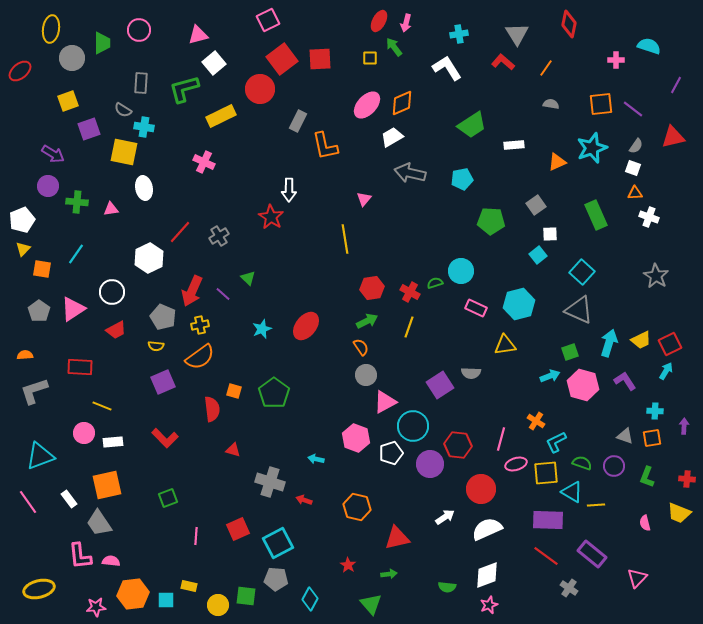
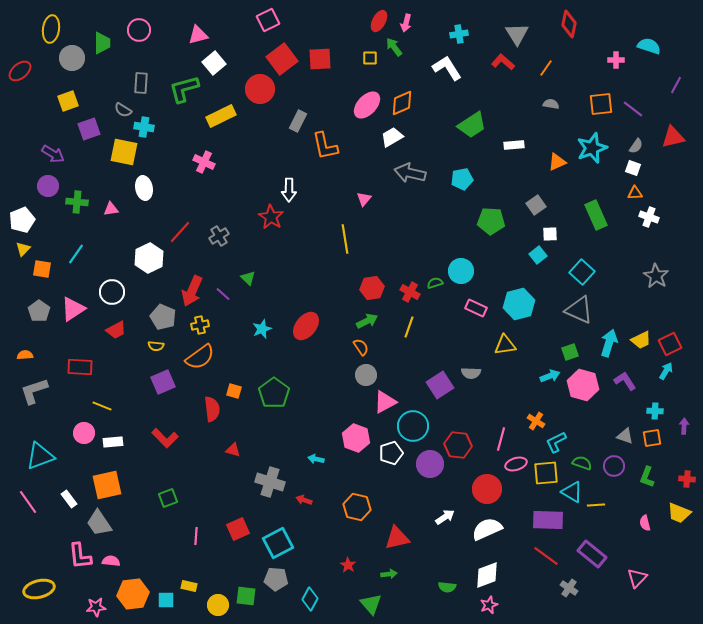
red circle at (481, 489): moved 6 px right
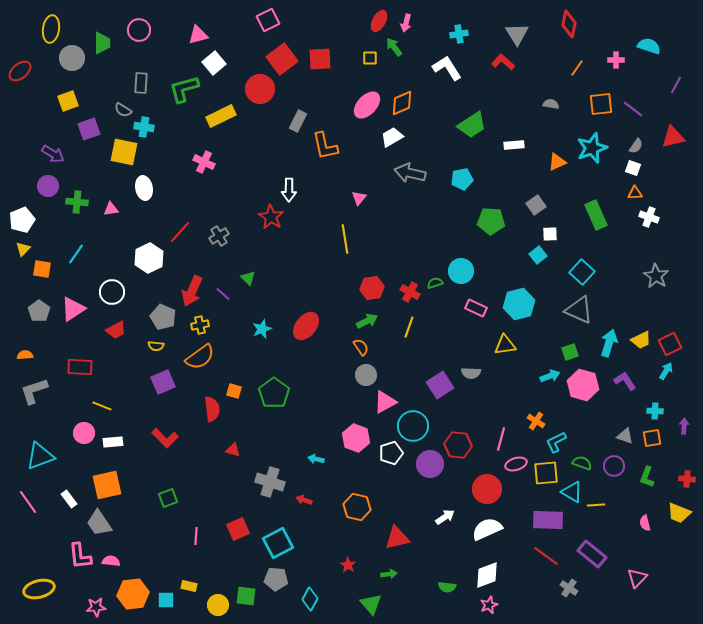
orange line at (546, 68): moved 31 px right
pink triangle at (364, 199): moved 5 px left, 1 px up
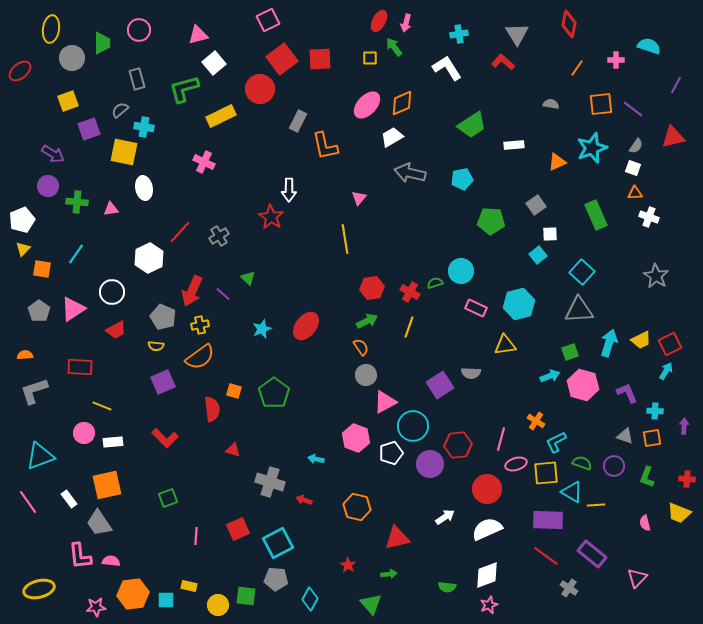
gray rectangle at (141, 83): moved 4 px left, 4 px up; rotated 20 degrees counterclockwise
gray semicircle at (123, 110): moved 3 px left; rotated 108 degrees clockwise
gray triangle at (579, 310): rotated 28 degrees counterclockwise
purple L-shape at (625, 381): moved 2 px right, 12 px down; rotated 10 degrees clockwise
red hexagon at (458, 445): rotated 12 degrees counterclockwise
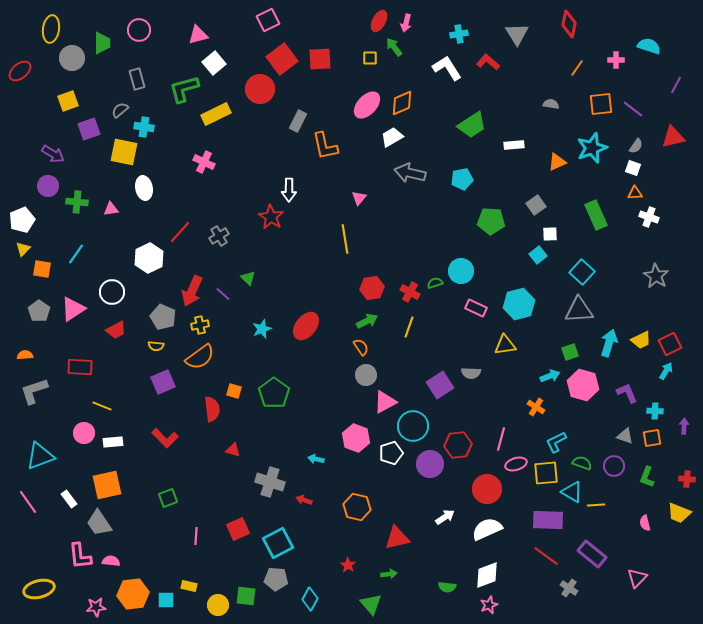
red L-shape at (503, 62): moved 15 px left
yellow rectangle at (221, 116): moved 5 px left, 2 px up
orange cross at (536, 421): moved 14 px up
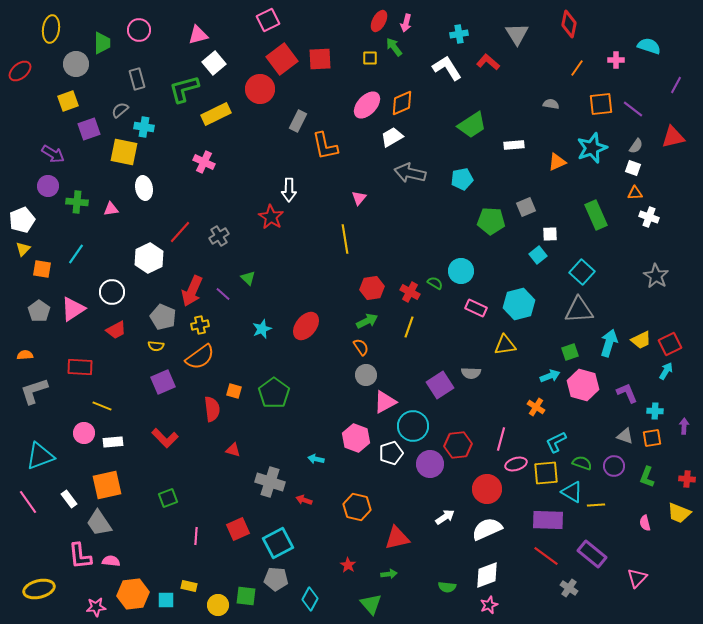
gray circle at (72, 58): moved 4 px right, 6 px down
gray square at (536, 205): moved 10 px left, 2 px down; rotated 12 degrees clockwise
green semicircle at (435, 283): rotated 49 degrees clockwise
